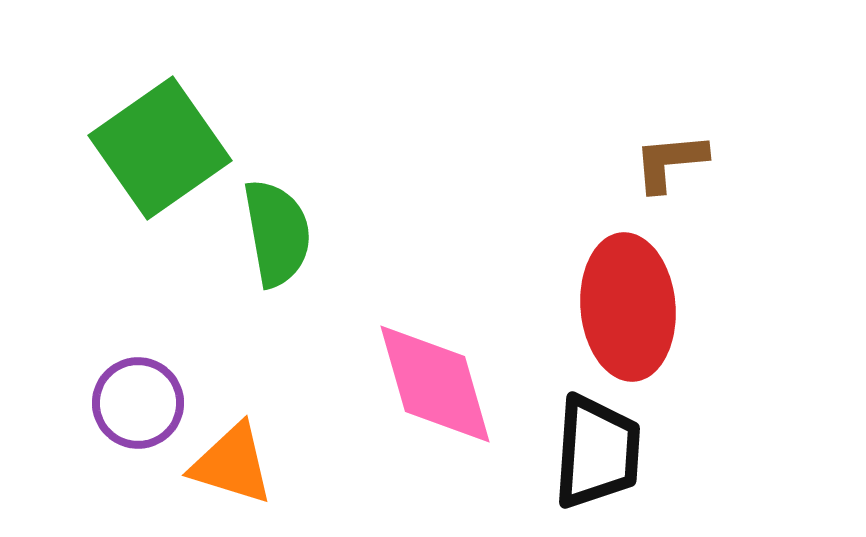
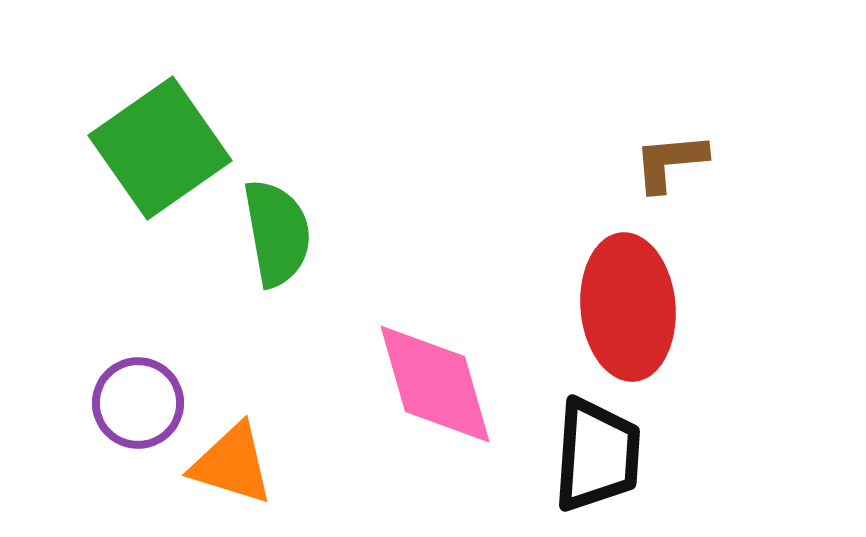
black trapezoid: moved 3 px down
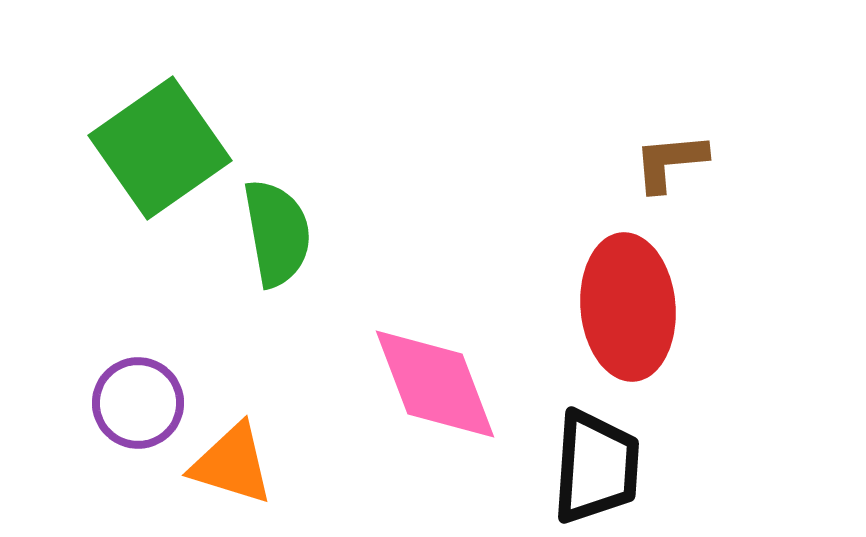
pink diamond: rotated 5 degrees counterclockwise
black trapezoid: moved 1 px left, 12 px down
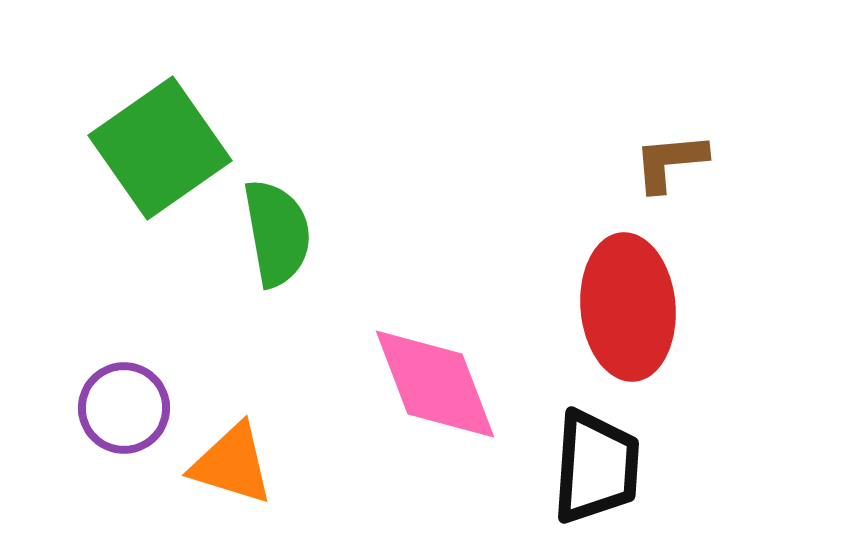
purple circle: moved 14 px left, 5 px down
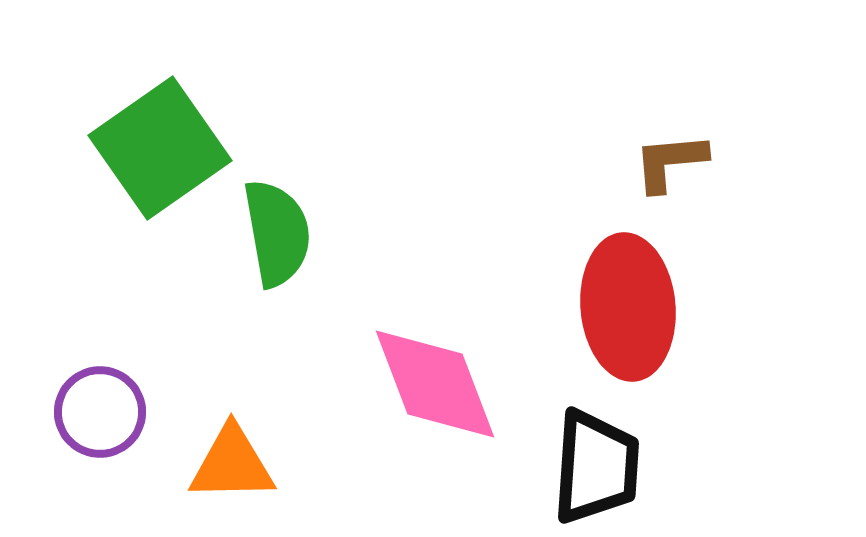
purple circle: moved 24 px left, 4 px down
orange triangle: rotated 18 degrees counterclockwise
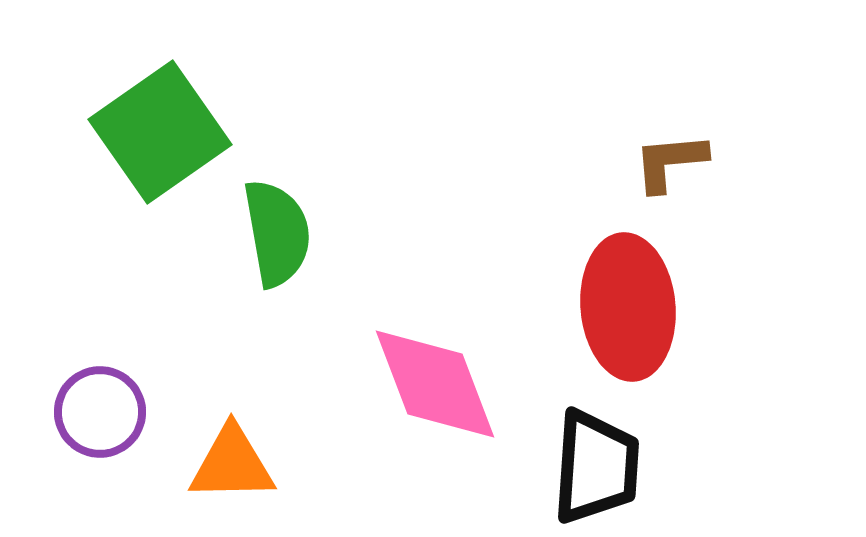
green square: moved 16 px up
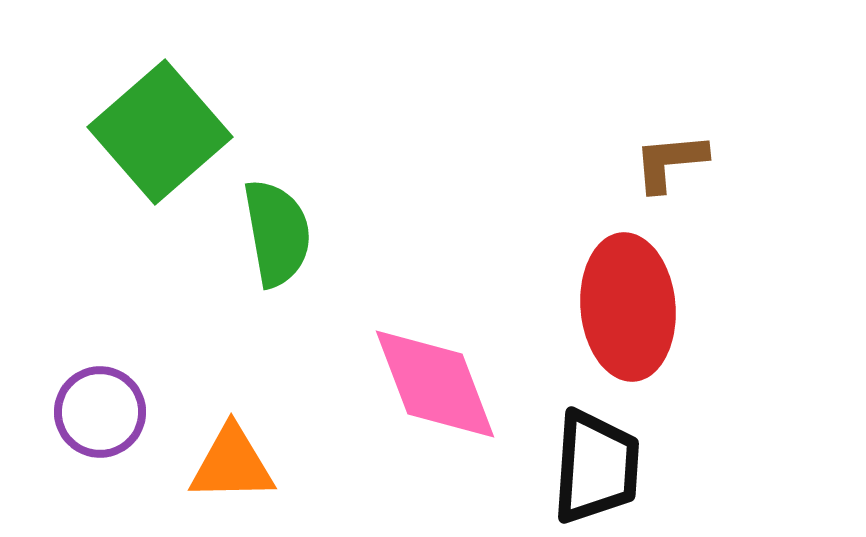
green square: rotated 6 degrees counterclockwise
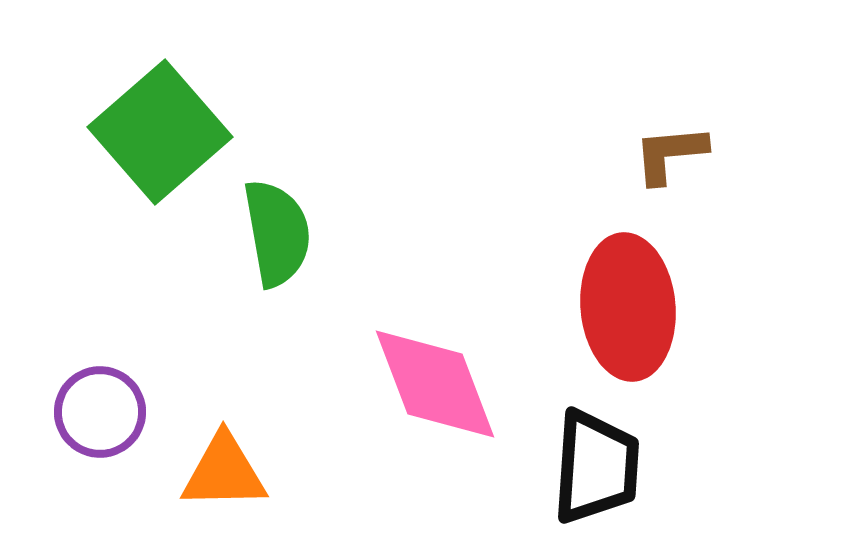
brown L-shape: moved 8 px up
orange triangle: moved 8 px left, 8 px down
